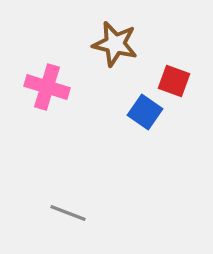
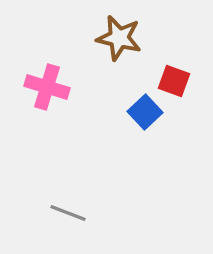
brown star: moved 4 px right, 6 px up
blue square: rotated 12 degrees clockwise
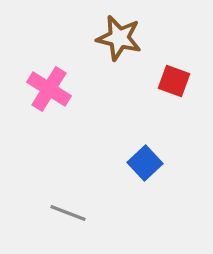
pink cross: moved 2 px right, 2 px down; rotated 15 degrees clockwise
blue square: moved 51 px down
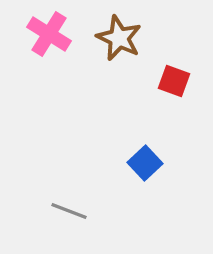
brown star: rotated 12 degrees clockwise
pink cross: moved 55 px up
gray line: moved 1 px right, 2 px up
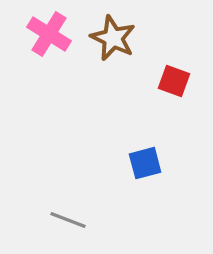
brown star: moved 6 px left
blue square: rotated 28 degrees clockwise
gray line: moved 1 px left, 9 px down
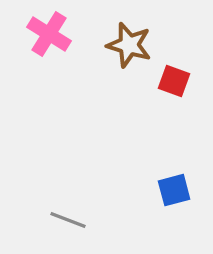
brown star: moved 16 px right, 7 px down; rotated 9 degrees counterclockwise
blue square: moved 29 px right, 27 px down
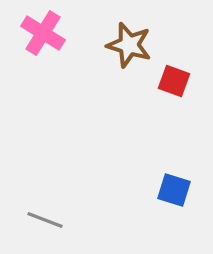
pink cross: moved 6 px left, 1 px up
blue square: rotated 32 degrees clockwise
gray line: moved 23 px left
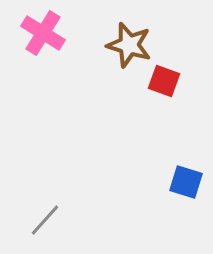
red square: moved 10 px left
blue square: moved 12 px right, 8 px up
gray line: rotated 69 degrees counterclockwise
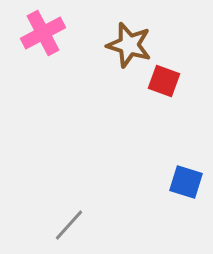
pink cross: rotated 30 degrees clockwise
gray line: moved 24 px right, 5 px down
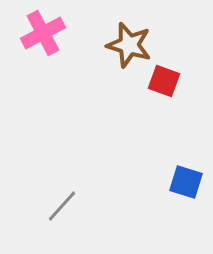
gray line: moved 7 px left, 19 px up
